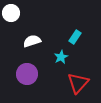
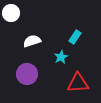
red triangle: rotated 45 degrees clockwise
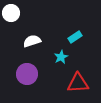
cyan rectangle: rotated 24 degrees clockwise
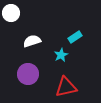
cyan star: moved 2 px up
purple circle: moved 1 px right
red triangle: moved 12 px left, 4 px down; rotated 10 degrees counterclockwise
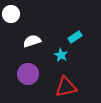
white circle: moved 1 px down
cyan star: rotated 16 degrees counterclockwise
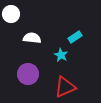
white semicircle: moved 3 px up; rotated 24 degrees clockwise
red triangle: moved 1 px left; rotated 10 degrees counterclockwise
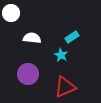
white circle: moved 1 px up
cyan rectangle: moved 3 px left
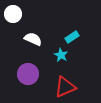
white circle: moved 2 px right, 1 px down
white semicircle: moved 1 px right, 1 px down; rotated 18 degrees clockwise
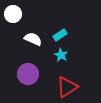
cyan rectangle: moved 12 px left, 2 px up
red triangle: moved 2 px right; rotated 10 degrees counterclockwise
